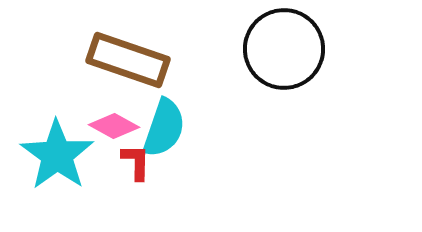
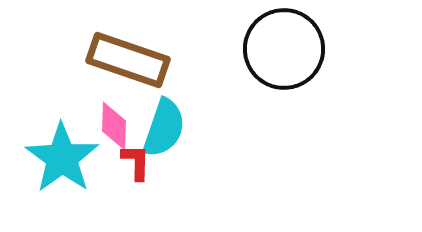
pink diamond: rotated 63 degrees clockwise
cyan star: moved 5 px right, 3 px down
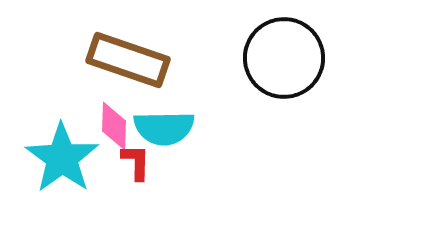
black circle: moved 9 px down
cyan semicircle: rotated 70 degrees clockwise
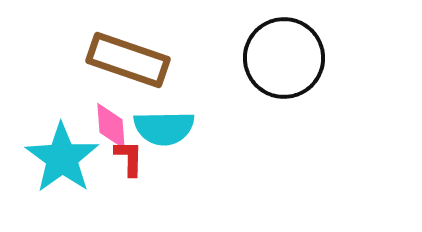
pink diamond: moved 3 px left; rotated 6 degrees counterclockwise
red L-shape: moved 7 px left, 4 px up
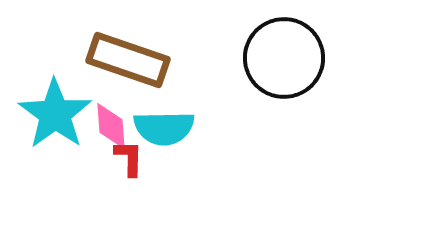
cyan star: moved 7 px left, 44 px up
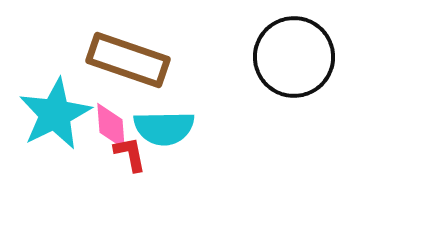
black circle: moved 10 px right, 1 px up
cyan star: rotated 10 degrees clockwise
red L-shape: moved 1 px right, 4 px up; rotated 12 degrees counterclockwise
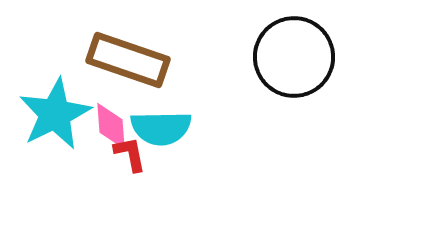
cyan semicircle: moved 3 px left
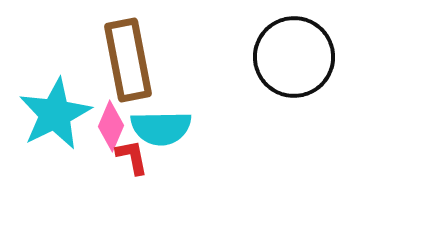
brown rectangle: rotated 60 degrees clockwise
pink diamond: rotated 27 degrees clockwise
red L-shape: moved 2 px right, 3 px down
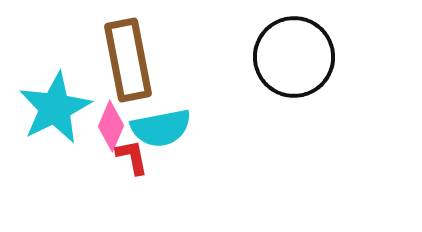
cyan star: moved 6 px up
cyan semicircle: rotated 10 degrees counterclockwise
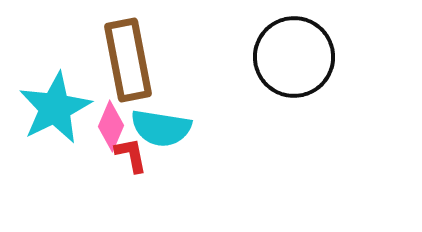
cyan semicircle: rotated 20 degrees clockwise
red L-shape: moved 1 px left, 2 px up
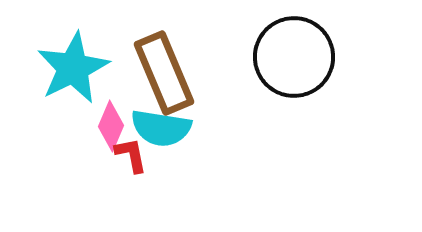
brown rectangle: moved 36 px right, 13 px down; rotated 12 degrees counterclockwise
cyan star: moved 18 px right, 40 px up
